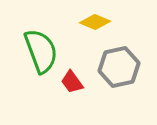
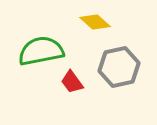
yellow diamond: rotated 20 degrees clockwise
green semicircle: rotated 81 degrees counterclockwise
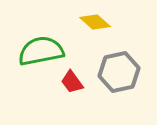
gray hexagon: moved 5 px down
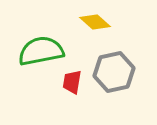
gray hexagon: moved 5 px left
red trapezoid: rotated 45 degrees clockwise
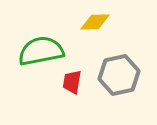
yellow diamond: rotated 44 degrees counterclockwise
gray hexagon: moved 5 px right, 3 px down
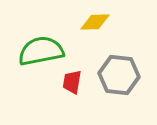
gray hexagon: rotated 18 degrees clockwise
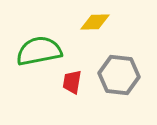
green semicircle: moved 2 px left
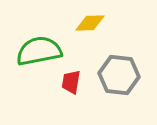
yellow diamond: moved 5 px left, 1 px down
red trapezoid: moved 1 px left
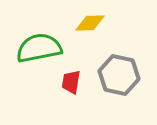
green semicircle: moved 3 px up
gray hexagon: rotated 6 degrees clockwise
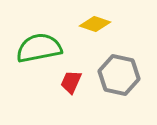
yellow diamond: moved 5 px right, 1 px down; rotated 20 degrees clockwise
red trapezoid: rotated 15 degrees clockwise
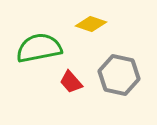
yellow diamond: moved 4 px left
red trapezoid: rotated 65 degrees counterclockwise
